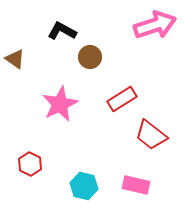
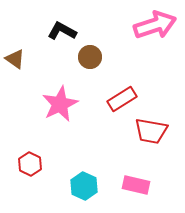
red trapezoid: moved 4 px up; rotated 28 degrees counterclockwise
cyan hexagon: rotated 12 degrees clockwise
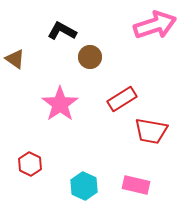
pink star: rotated 9 degrees counterclockwise
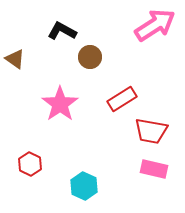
pink arrow: rotated 15 degrees counterclockwise
pink rectangle: moved 18 px right, 16 px up
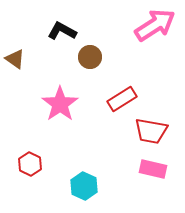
pink rectangle: moved 1 px left
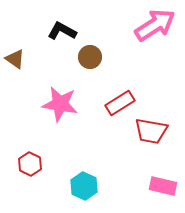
red rectangle: moved 2 px left, 4 px down
pink star: rotated 27 degrees counterclockwise
pink rectangle: moved 10 px right, 17 px down
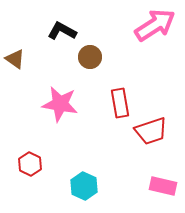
red rectangle: rotated 68 degrees counterclockwise
red trapezoid: rotated 28 degrees counterclockwise
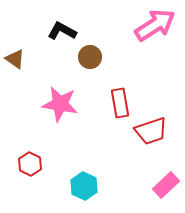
pink rectangle: moved 3 px right, 1 px up; rotated 56 degrees counterclockwise
